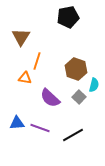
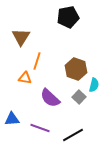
blue triangle: moved 5 px left, 4 px up
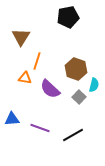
purple semicircle: moved 9 px up
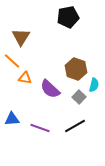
orange line: moved 25 px left; rotated 66 degrees counterclockwise
black line: moved 2 px right, 9 px up
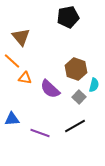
brown triangle: rotated 12 degrees counterclockwise
purple line: moved 5 px down
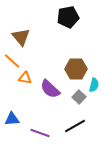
brown hexagon: rotated 20 degrees counterclockwise
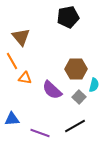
orange line: rotated 18 degrees clockwise
purple semicircle: moved 2 px right, 1 px down
